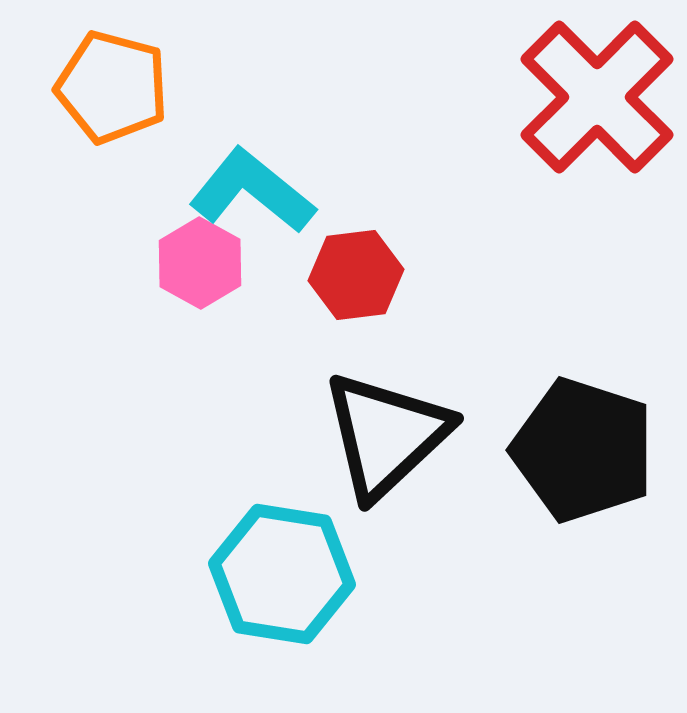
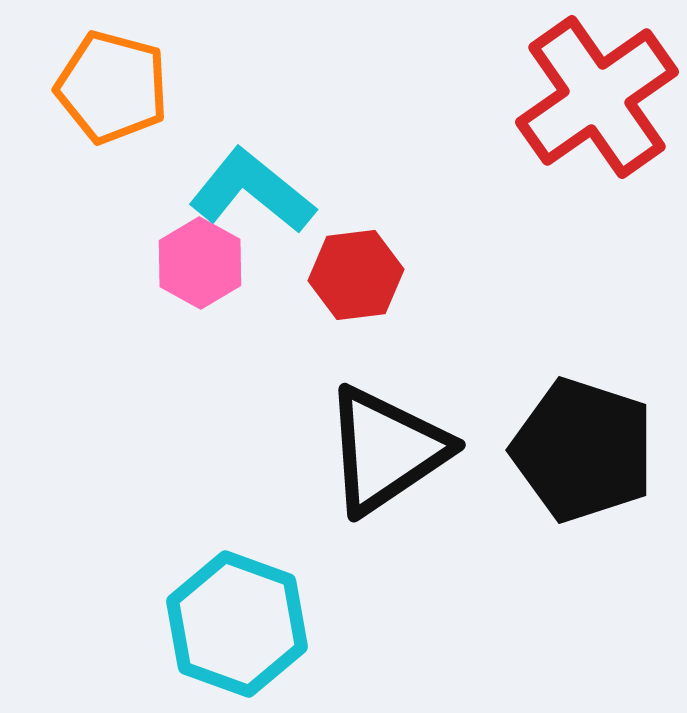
red cross: rotated 10 degrees clockwise
black triangle: moved 15 px down; rotated 9 degrees clockwise
cyan hexagon: moved 45 px left, 50 px down; rotated 11 degrees clockwise
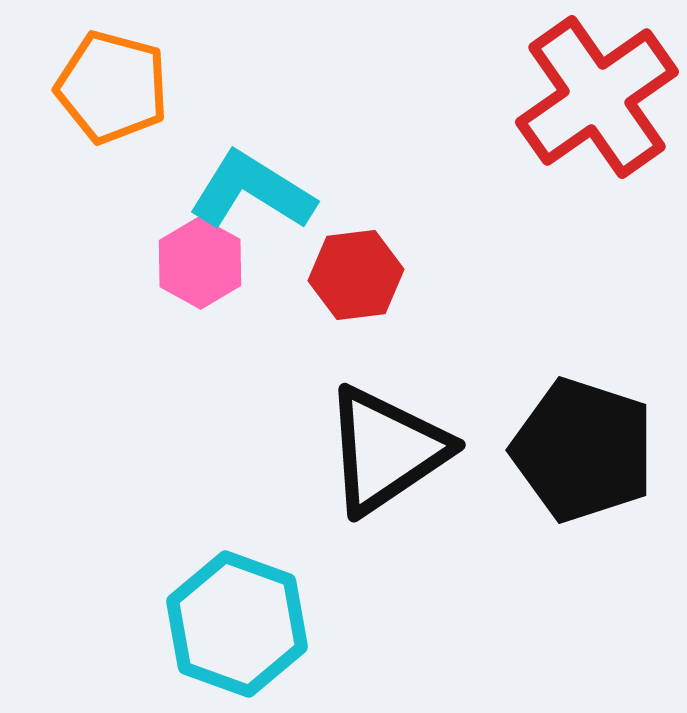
cyan L-shape: rotated 7 degrees counterclockwise
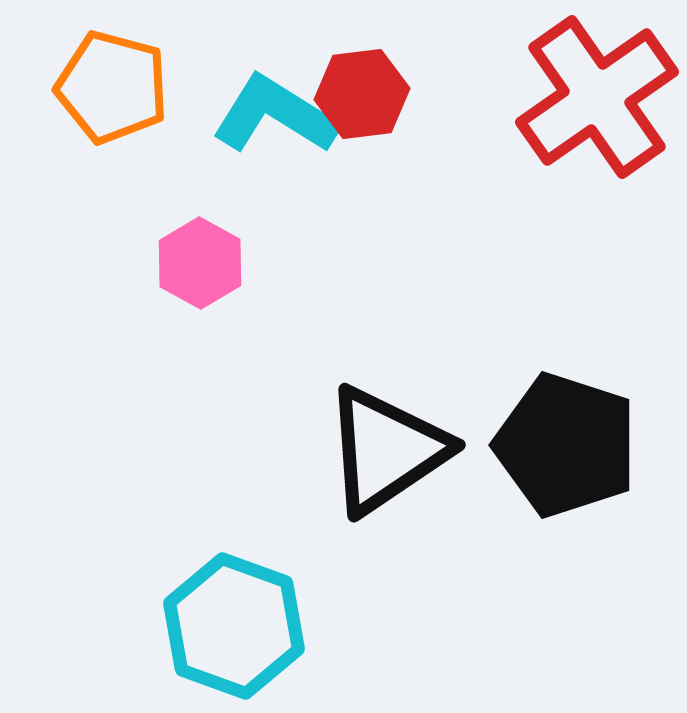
cyan L-shape: moved 23 px right, 76 px up
red hexagon: moved 6 px right, 181 px up
black pentagon: moved 17 px left, 5 px up
cyan hexagon: moved 3 px left, 2 px down
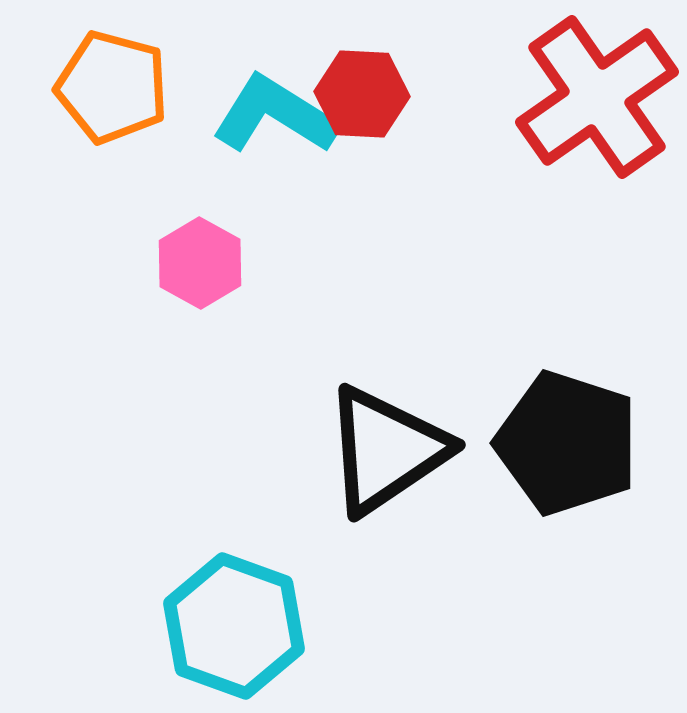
red hexagon: rotated 10 degrees clockwise
black pentagon: moved 1 px right, 2 px up
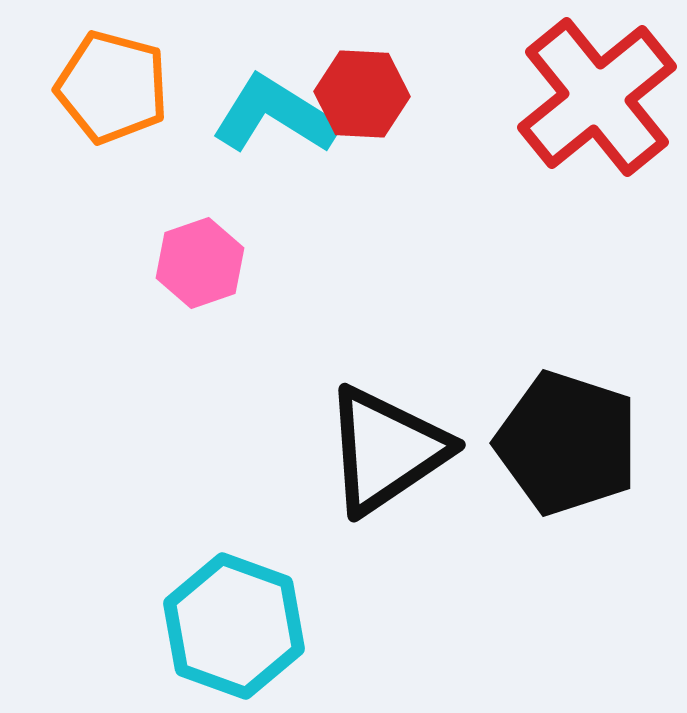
red cross: rotated 4 degrees counterclockwise
pink hexagon: rotated 12 degrees clockwise
